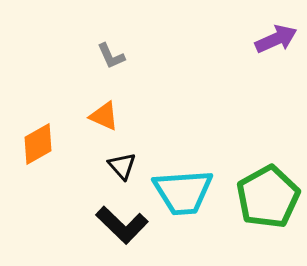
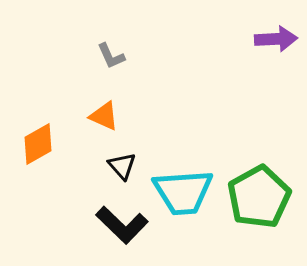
purple arrow: rotated 21 degrees clockwise
green pentagon: moved 9 px left
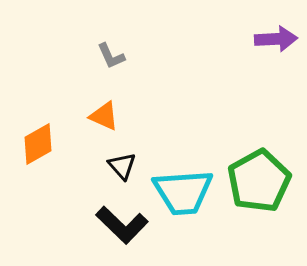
green pentagon: moved 16 px up
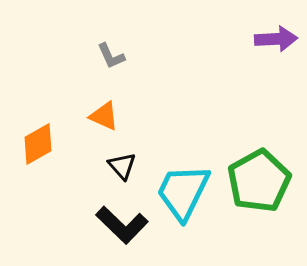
cyan trapezoid: rotated 120 degrees clockwise
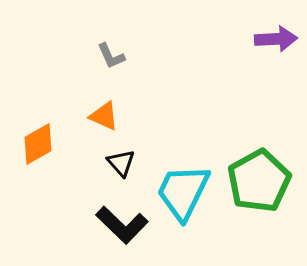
black triangle: moved 1 px left, 3 px up
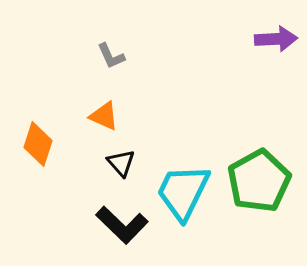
orange diamond: rotated 42 degrees counterclockwise
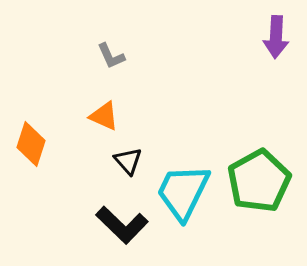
purple arrow: moved 2 px up; rotated 96 degrees clockwise
orange diamond: moved 7 px left
black triangle: moved 7 px right, 2 px up
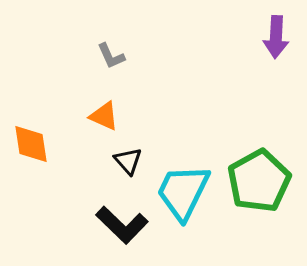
orange diamond: rotated 27 degrees counterclockwise
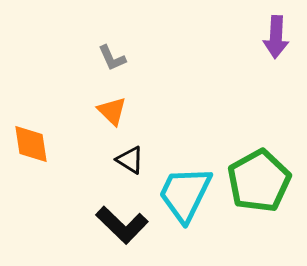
gray L-shape: moved 1 px right, 2 px down
orange triangle: moved 8 px right, 5 px up; rotated 20 degrees clockwise
black triangle: moved 2 px right, 1 px up; rotated 16 degrees counterclockwise
cyan trapezoid: moved 2 px right, 2 px down
